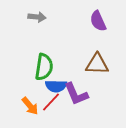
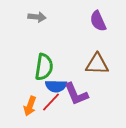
orange arrow: rotated 60 degrees clockwise
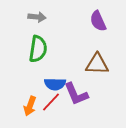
green semicircle: moved 6 px left, 18 px up
blue semicircle: moved 1 px left, 2 px up
